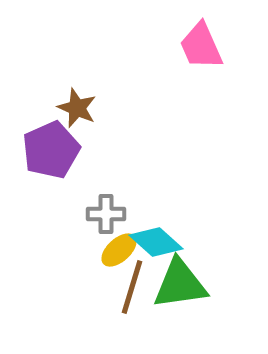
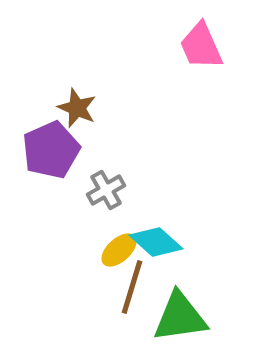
gray cross: moved 24 px up; rotated 30 degrees counterclockwise
green triangle: moved 33 px down
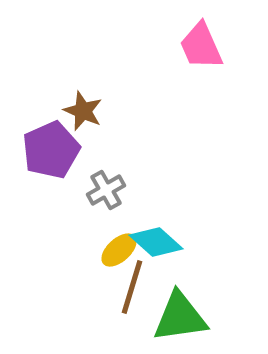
brown star: moved 6 px right, 3 px down
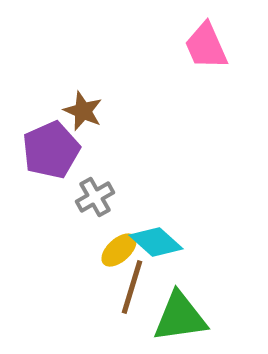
pink trapezoid: moved 5 px right
gray cross: moved 11 px left, 7 px down
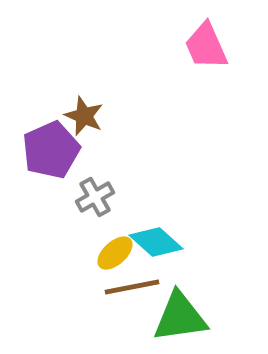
brown star: moved 1 px right, 5 px down
yellow ellipse: moved 4 px left, 3 px down
brown line: rotated 62 degrees clockwise
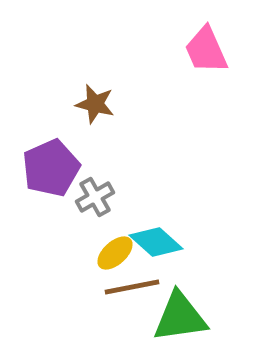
pink trapezoid: moved 4 px down
brown star: moved 11 px right, 12 px up; rotated 9 degrees counterclockwise
purple pentagon: moved 18 px down
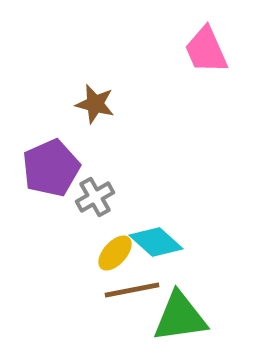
yellow ellipse: rotated 6 degrees counterclockwise
brown line: moved 3 px down
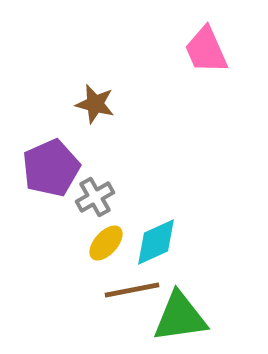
cyan diamond: rotated 66 degrees counterclockwise
yellow ellipse: moved 9 px left, 10 px up
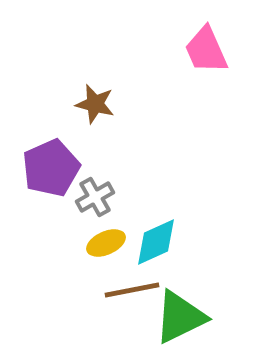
yellow ellipse: rotated 24 degrees clockwise
green triangle: rotated 18 degrees counterclockwise
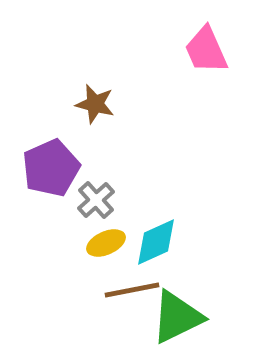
gray cross: moved 1 px right, 3 px down; rotated 12 degrees counterclockwise
green triangle: moved 3 px left
